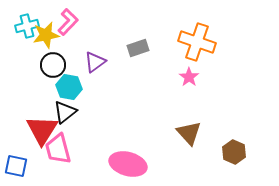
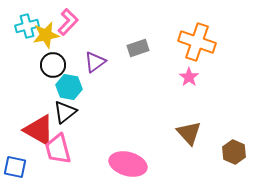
red triangle: moved 3 px left; rotated 32 degrees counterclockwise
blue square: moved 1 px left, 1 px down
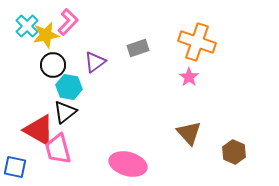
cyan cross: rotated 30 degrees counterclockwise
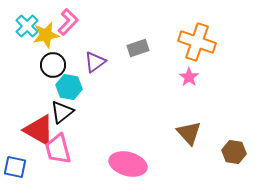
black triangle: moved 3 px left
brown hexagon: rotated 15 degrees counterclockwise
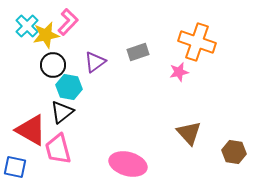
gray rectangle: moved 4 px down
pink star: moved 10 px left, 5 px up; rotated 24 degrees clockwise
red triangle: moved 8 px left
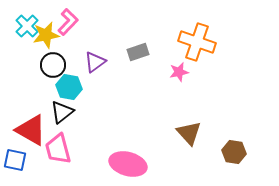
blue square: moved 7 px up
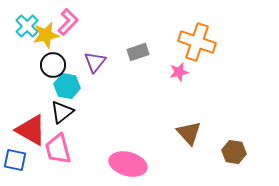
purple triangle: rotated 15 degrees counterclockwise
cyan hexagon: moved 2 px left, 1 px up
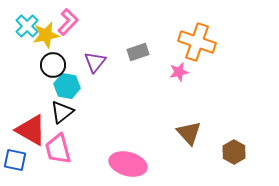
brown hexagon: rotated 20 degrees clockwise
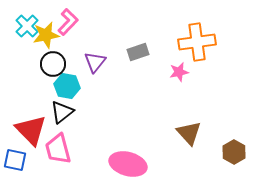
orange cross: rotated 27 degrees counterclockwise
black circle: moved 1 px up
red triangle: rotated 16 degrees clockwise
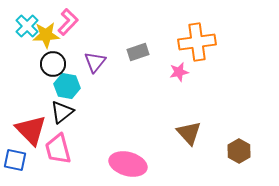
yellow star: rotated 8 degrees clockwise
brown hexagon: moved 5 px right, 1 px up
